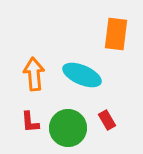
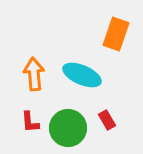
orange rectangle: rotated 12 degrees clockwise
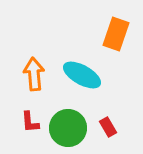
cyan ellipse: rotated 6 degrees clockwise
red rectangle: moved 1 px right, 7 px down
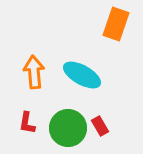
orange rectangle: moved 10 px up
orange arrow: moved 2 px up
red L-shape: moved 3 px left, 1 px down; rotated 15 degrees clockwise
red rectangle: moved 8 px left, 1 px up
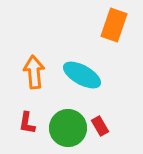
orange rectangle: moved 2 px left, 1 px down
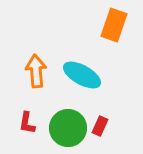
orange arrow: moved 2 px right, 1 px up
red rectangle: rotated 54 degrees clockwise
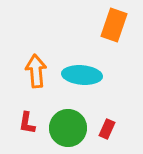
cyan ellipse: rotated 24 degrees counterclockwise
red rectangle: moved 7 px right, 3 px down
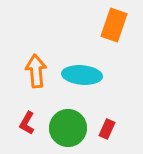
red L-shape: rotated 20 degrees clockwise
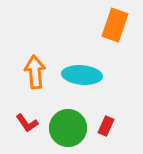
orange rectangle: moved 1 px right
orange arrow: moved 1 px left, 1 px down
red L-shape: rotated 65 degrees counterclockwise
red rectangle: moved 1 px left, 3 px up
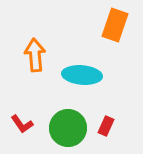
orange arrow: moved 17 px up
red L-shape: moved 5 px left, 1 px down
